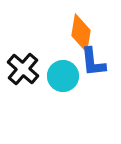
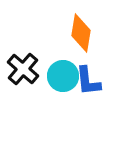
blue L-shape: moved 5 px left, 19 px down
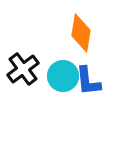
black cross: rotated 12 degrees clockwise
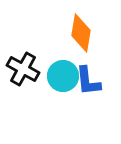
black cross: rotated 24 degrees counterclockwise
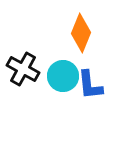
orange diamond: rotated 12 degrees clockwise
blue L-shape: moved 2 px right, 4 px down
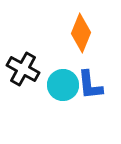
cyan circle: moved 9 px down
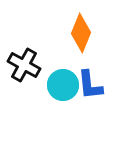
black cross: moved 1 px right, 4 px up
